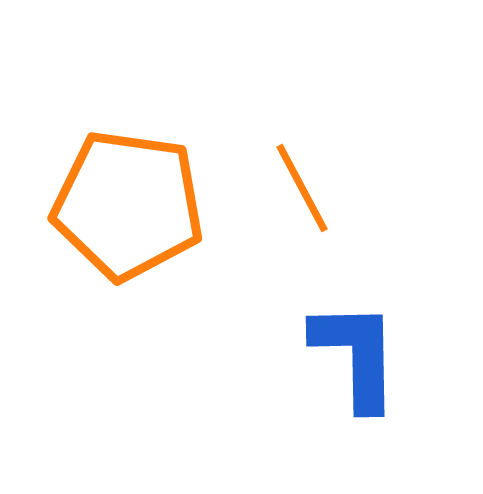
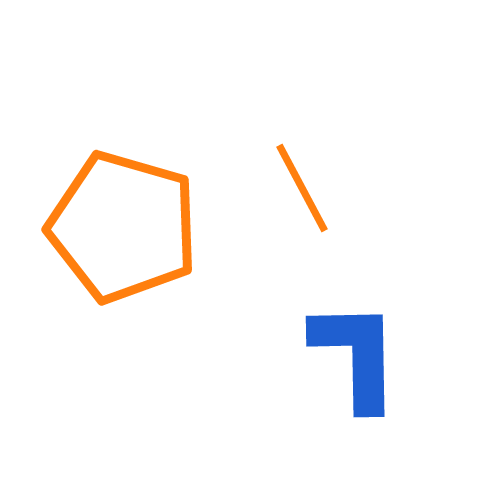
orange pentagon: moved 5 px left, 22 px down; rotated 8 degrees clockwise
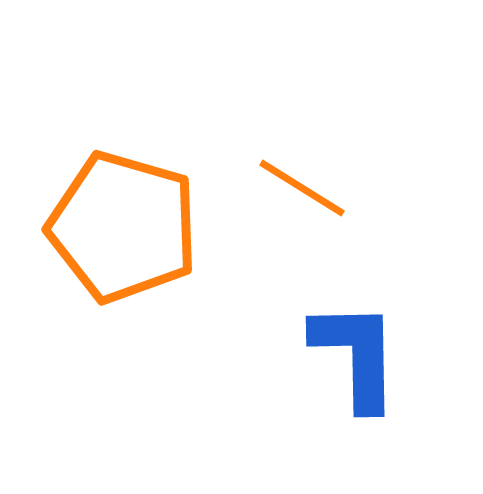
orange line: rotated 30 degrees counterclockwise
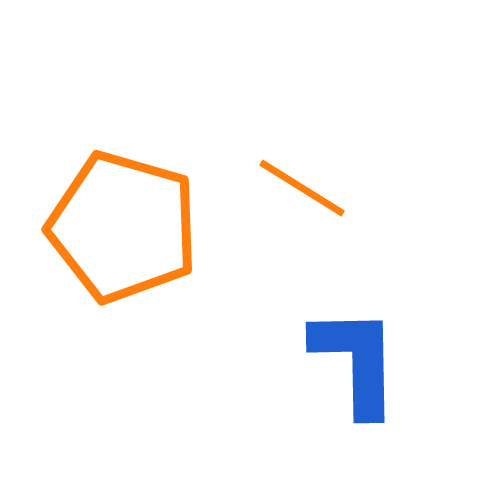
blue L-shape: moved 6 px down
